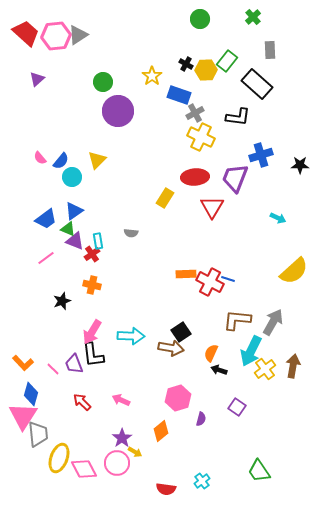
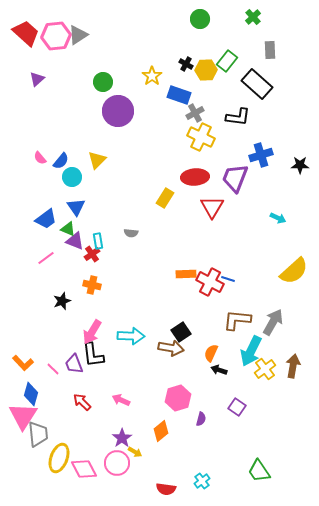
blue triangle at (74, 211): moved 2 px right, 4 px up; rotated 30 degrees counterclockwise
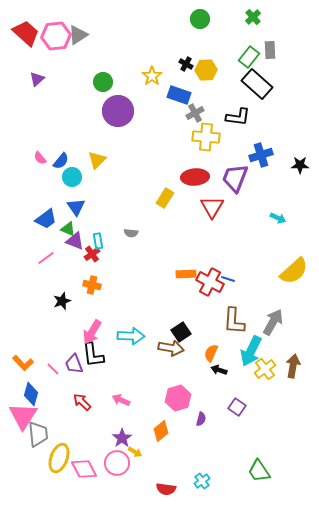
green rectangle at (227, 61): moved 22 px right, 4 px up
yellow cross at (201, 137): moved 5 px right; rotated 20 degrees counterclockwise
brown L-shape at (237, 320): moved 3 px left, 1 px down; rotated 92 degrees counterclockwise
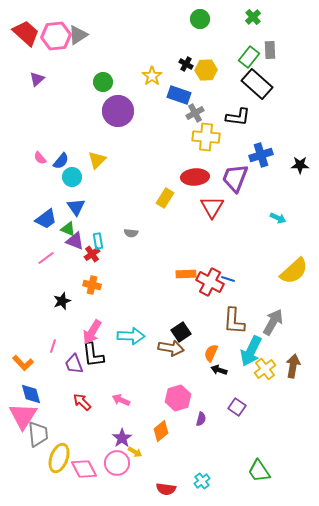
pink line at (53, 369): moved 23 px up; rotated 64 degrees clockwise
blue diamond at (31, 394): rotated 30 degrees counterclockwise
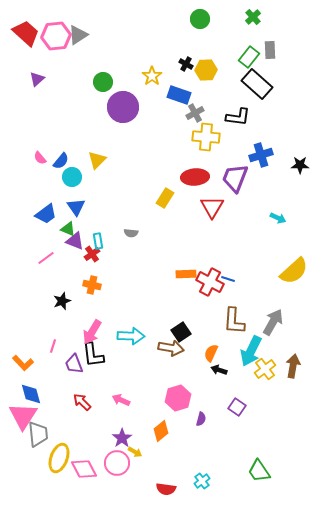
purple circle at (118, 111): moved 5 px right, 4 px up
blue trapezoid at (46, 219): moved 5 px up
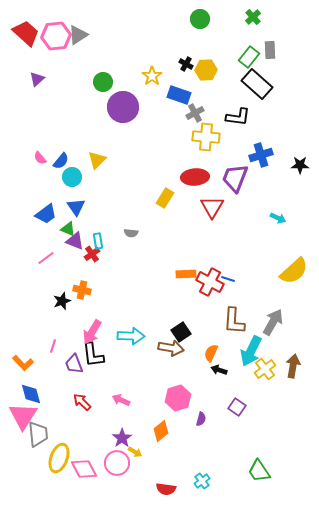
orange cross at (92, 285): moved 10 px left, 5 px down
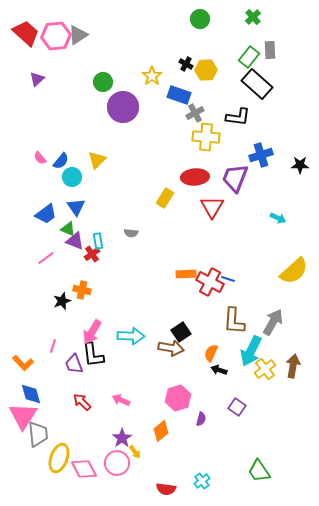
yellow arrow at (135, 452): rotated 24 degrees clockwise
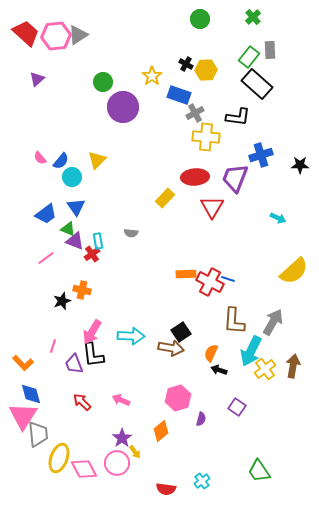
yellow rectangle at (165, 198): rotated 12 degrees clockwise
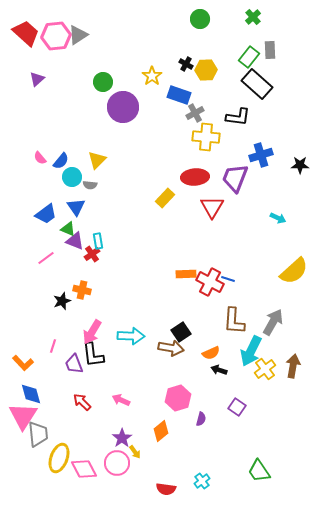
gray semicircle at (131, 233): moved 41 px left, 48 px up
orange semicircle at (211, 353): rotated 138 degrees counterclockwise
